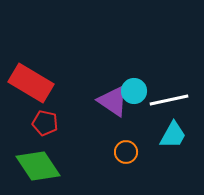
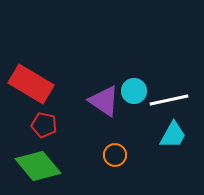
red rectangle: moved 1 px down
purple triangle: moved 9 px left
red pentagon: moved 1 px left, 2 px down
orange circle: moved 11 px left, 3 px down
green diamond: rotated 6 degrees counterclockwise
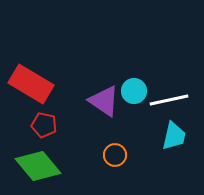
cyan trapezoid: moved 1 px right, 1 px down; rotated 16 degrees counterclockwise
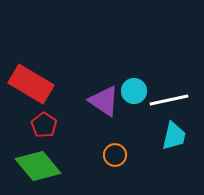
red pentagon: rotated 20 degrees clockwise
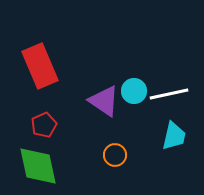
red rectangle: moved 9 px right, 18 px up; rotated 36 degrees clockwise
white line: moved 6 px up
red pentagon: rotated 15 degrees clockwise
green diamond: rotated 27 degrees clockwise
